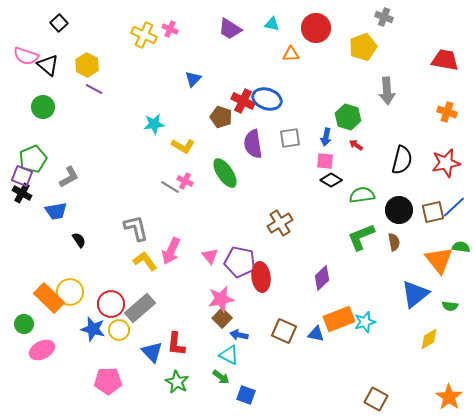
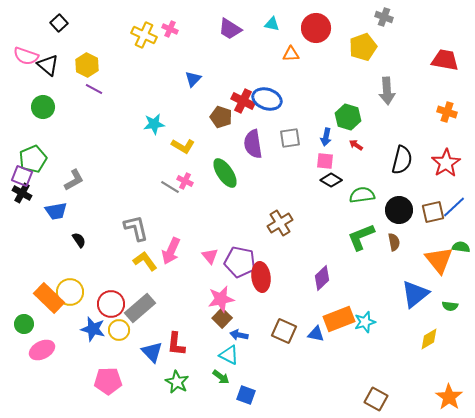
red star at (446, 163): rotated 20 degrees counterclockwise
gray L-shape at (69, 177): moved 5 px right, 3 px down
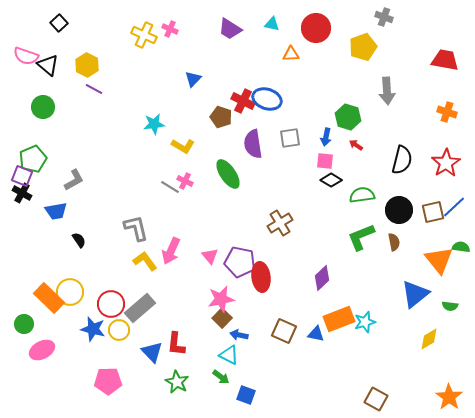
green ellipse at (225, 173): moved 3 px right, 1 px down
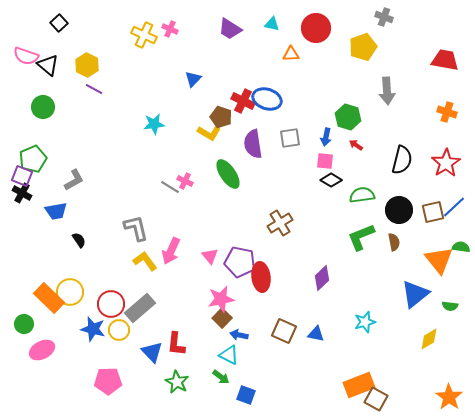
yellow L-shape at (183, 146): moved 26 px right, 13 px up
orange rectangle at (339, 319): moved 20 px right, 66 px down
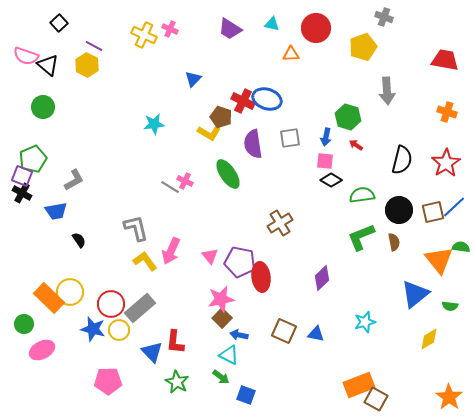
purple line at (94, 89): moved 43 px up
red L-shape at (176, 344): moved 1 px left, 2 px up
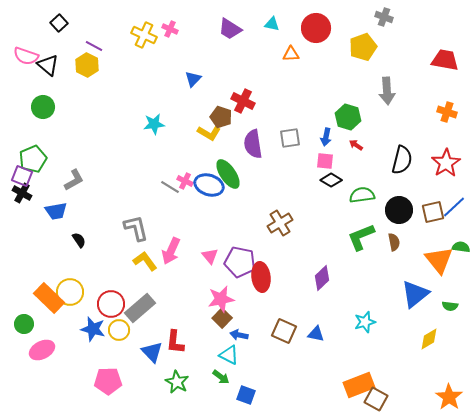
blue ellipse at (267, 99): moved 58 px left, 86 px down
